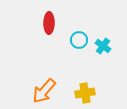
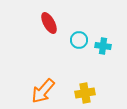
red ellipse: rotated 30 degrees counterclockwise
cyan cross: rotated 28 degrees counterclockwise
orange arrow: moved 1 px left
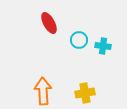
orange arrow: rotated 136 degrees clockwise
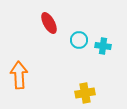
orange arrow: moved 24 px left, 16 px up
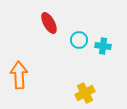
yellow cross: rotated 18 degrees counterclockwise
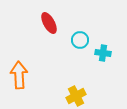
cyan circle: moved 1 px right
cyan cross: moved 7 px down
yellow cross: moved 9 px left, 3 px down
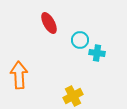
cyan cross: moved 6 px left
yellow cross: moved 3 px left
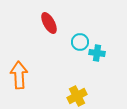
cyan circle: moved 2 px down
yellow cross: moved 4 px right
